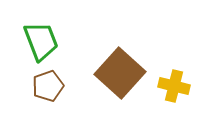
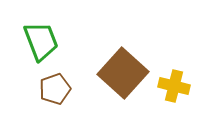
brown square: moved 3 px right
brown pentagon: moved 7 px right, 3 px down
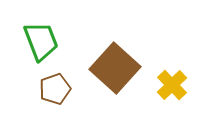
brown square: moved 8 px left, 5 px up
yellow cross: moved 2 px left, 1 px up; rotated 32 degrees clockwise
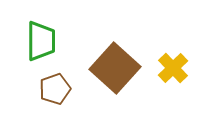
green trapezoid: rotated 21 degrees clockwise
yellow cross: moved 1 px right, 17 px up
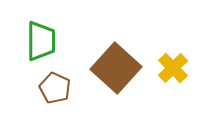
brown square: moved 1 px right
brown pentagon: moved 1 px up; rotated 28 degrees counterclockwise
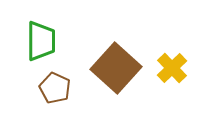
yellow cross: moved 1 px left
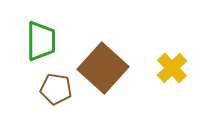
brown square: moved 13 px left
brown pentagon: moved 1 px right, 1 px down; rotated 16 degrees counterclockwise
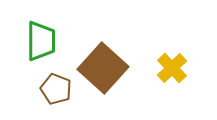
brown pentagon: rotated 12 degrees clockwise
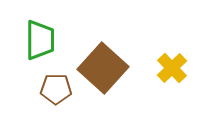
green trapezoid: moved 1 px left, 1 px up
brown pentagon: rotated 20 degrees counterclockwise
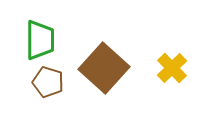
brown square: moved 1 px right
brown pentagon: moved 8 px left, 7 px up; rotated 16 degrees clockwise
